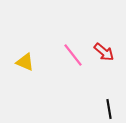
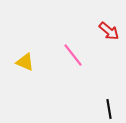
red arrow: moved 5 px right, 21 px up
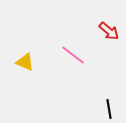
pink line: rotated 15 degrees counterclockwise
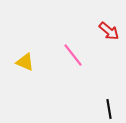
pink line: rotated 15 degrees clockwise
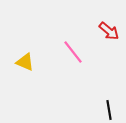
pink line: moved 3 px up
black line: moved 1 px down
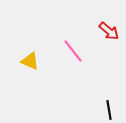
pink line: moved 1 px up
yellow triangle: moved 5 px right, 1 px up
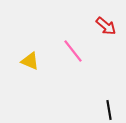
red arrow: moved 3 px left, 5 px up
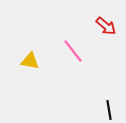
yellow triangle: rotated 12 degrees counterclockwise
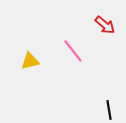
red arrow: moved 1 px left, 1 px up
yellow triangle: rotated 24 degrees counterclockwise
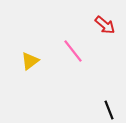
yellow triangle: rotated 24 degrees counterclockwise
black line: rotated 12 degrees counterclockwise
